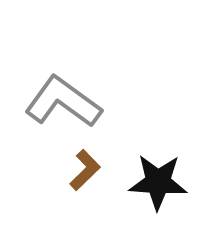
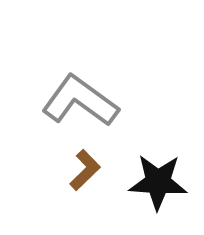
gray L-shape: moved 17 px right, 1 px up
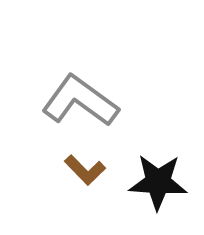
brown L-shape: rotated 90 degrees clockwise
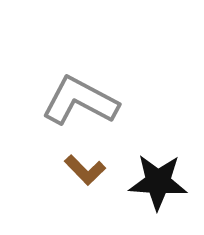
gray L-shape: rotated 8 degrees counterclockwise
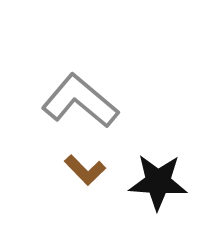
gray L-shape: rotated 12 degrees clockwise
